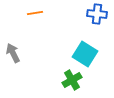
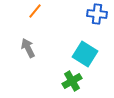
orange line: moved 2 px up; rotated 42 degrees counterclockwise
gray arrow: moved 15 px right, 5 px up
green cross: moved 1 px down
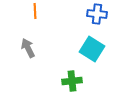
orange line: rotated 42 degrees counterclockwise
cyan square: moved 7 px right, 5 px up
green cross: rotated 24 degrees clockwise
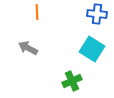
orange line: moved 2 px right, 1 px down
gray arrow: rotated 36 degrees counterclockwise
green cross: rotated 18 degrees counterclockwise
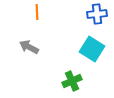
blue cross: rotated 12 degrees counterclockwise
gray arrow: moved 1 px right, 1 px up
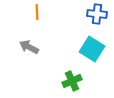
blue cross: rotated 12 degrees clockwise
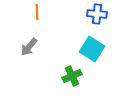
gray arrow: rotated 78 degrees counterclockwise
green cross: moved 5 px up
